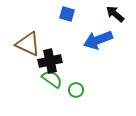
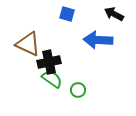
black arrow: moved 1 px left; rotated 12 degrees counterclockwise
blue arrow: rotated 24 degrees clockwise
black cross: moved 1 px left, 1 px down
green circle: moved 2 px right
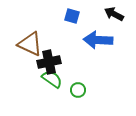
blue square: moved 5 px right, 2 px down
brown triangle: moved 2 px right
